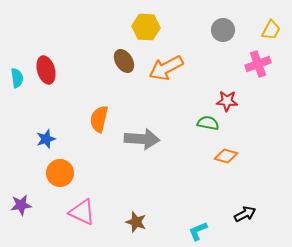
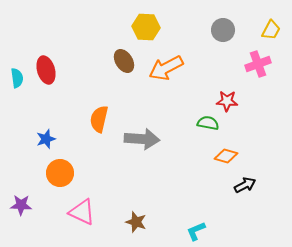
purple star: rotated 10 degrees clockwise
black arrow: moved 29 px up
cyan L-shape: moved 2 px left
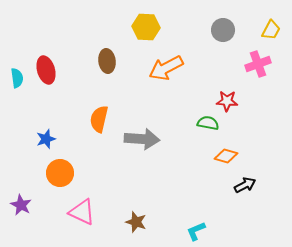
brown ellipse: moved 17 px left; rotated 25 degrees clockwise
purple star: rotated 25 degrees clockwise
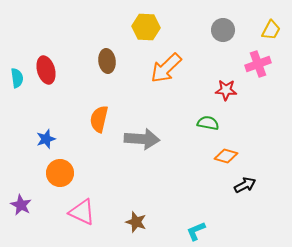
orange arrow: rotated 16 degrees counterclockwise
red star: moved 1 px left, 11 px up
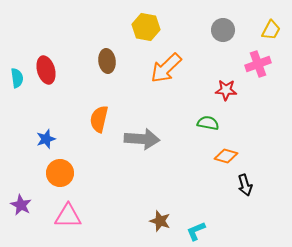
yellow hexagon: rotated 8 degrees clockwise
black arrow: rotated 100 degrees clockwise
pink triangle: moved 14 px left, 4 px down; rotated 24 degrees counterclockwise
brown star: moved 24 px right, 1 px up
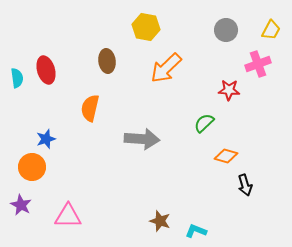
gray circle: moved 3 px right
red star: moved 3 px right
orange semicircle: moved 9 px left, 11 px up
green semicircle: moved 4 px left; rotated 55 degrees counterclockwise
orange circle: moved 28 px left, 6 px up
cyan L-shape: rotated 45 degrees clockwise
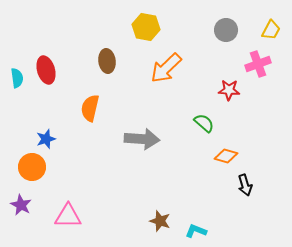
green semicircle: rotated 85 degrees clockwise
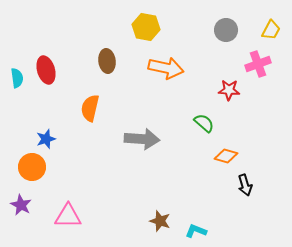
orange arrow: rotated 124 degrees counterclockwise
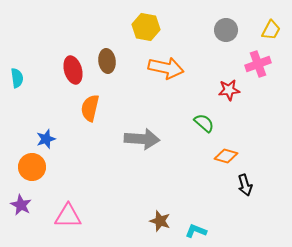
red ellipse: moved 27 px right
red star: rotated 10 degrees counterclockwise
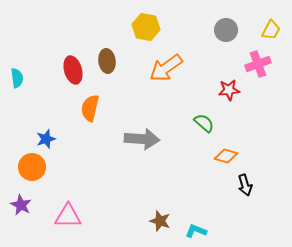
orange arrow: rotated 132 degrees clockwise
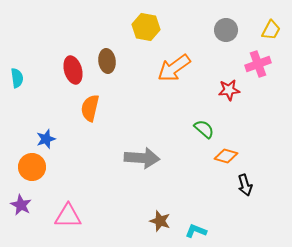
orange arrow: moved 8 px right
green semicircle: moved 6 px down
gray arrow: moved 19 px down
